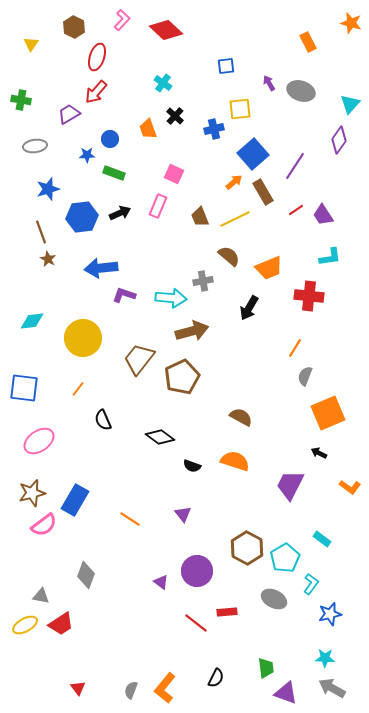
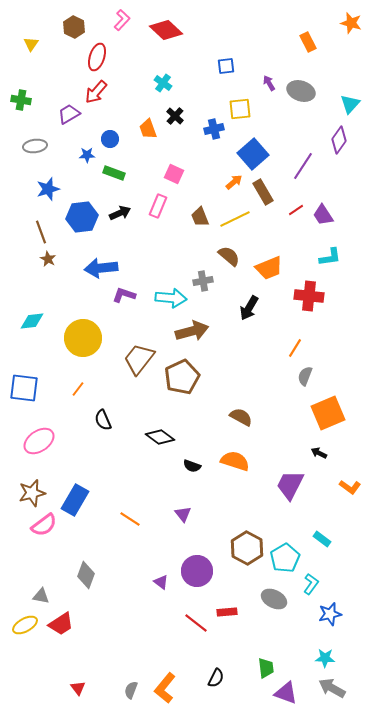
purple line at (295, 166): moved 8 px right
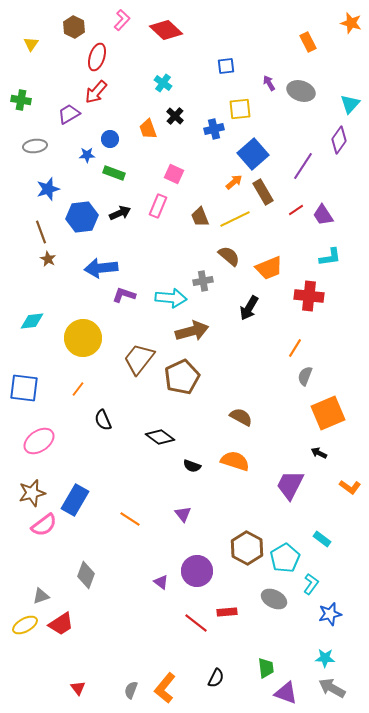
gray triangle at (41, 596): rotated 30 degrees counterclockwise
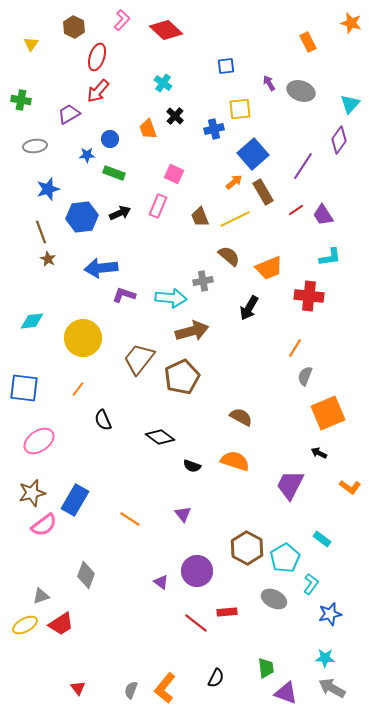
red arrow at (96, 92): moved 2 px right, 1 px up
